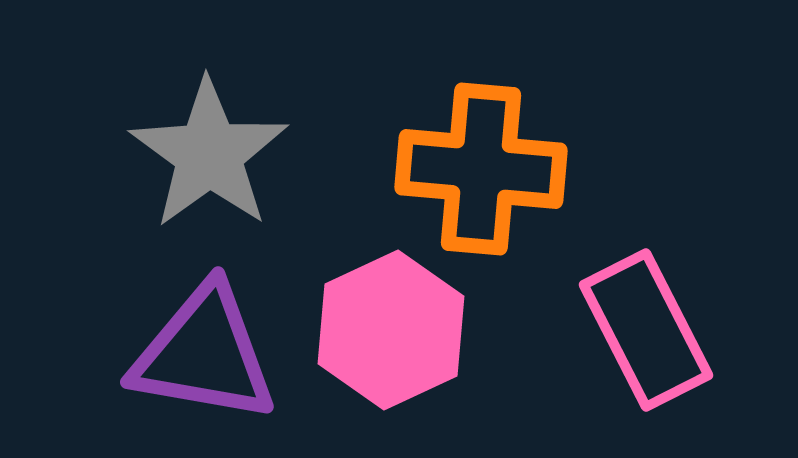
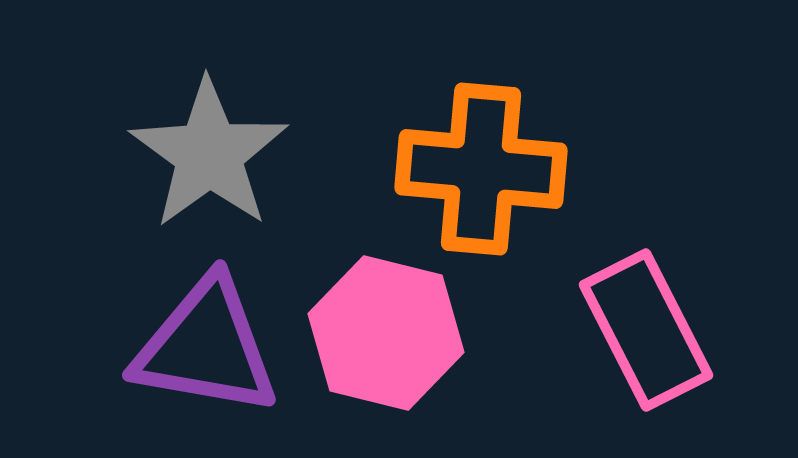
pink hexagon: moved 5 px left, 3 px down; rotated 21 degrees counterclockwise
purple triangle: moved 2 px right, 7 px up
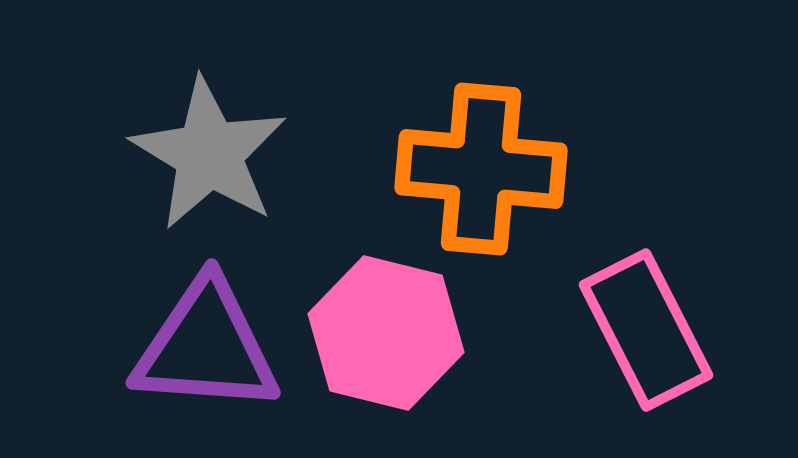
gray star: rotated 5 degrees counterclockwise
purple triangle: rotated 6 degrees counterclockwise
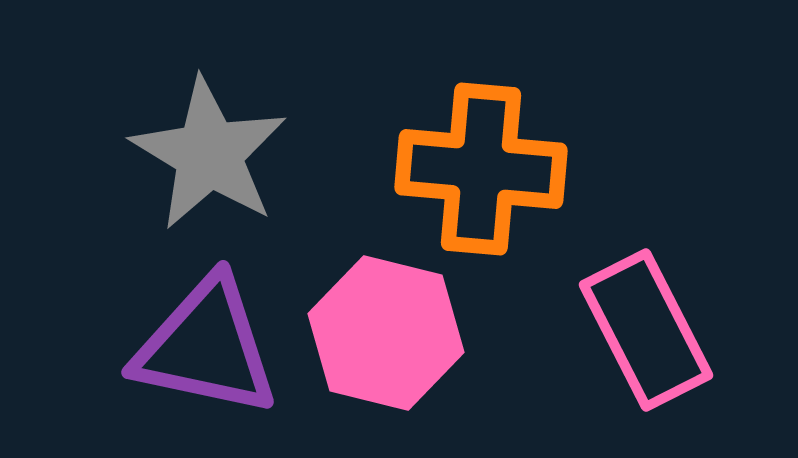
purple triangle: rotated 8 degrees clockwise
